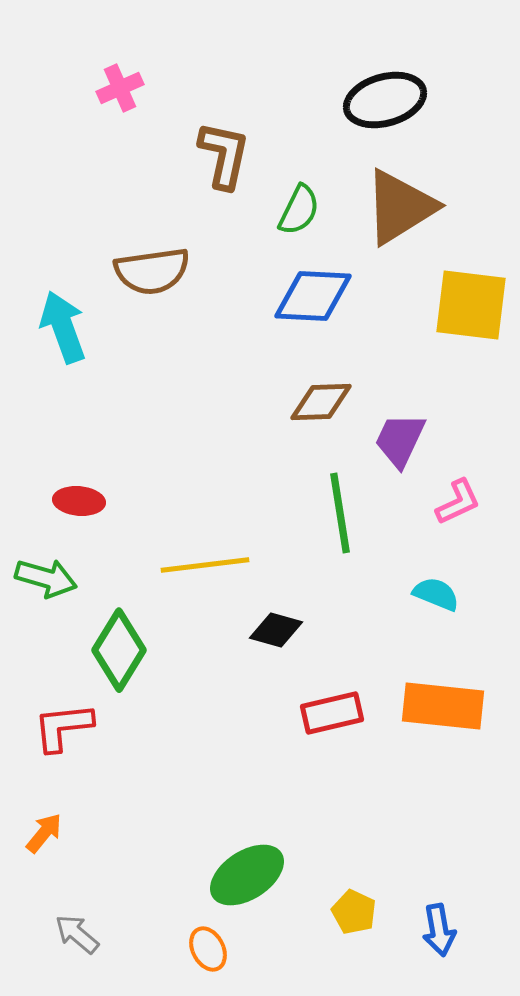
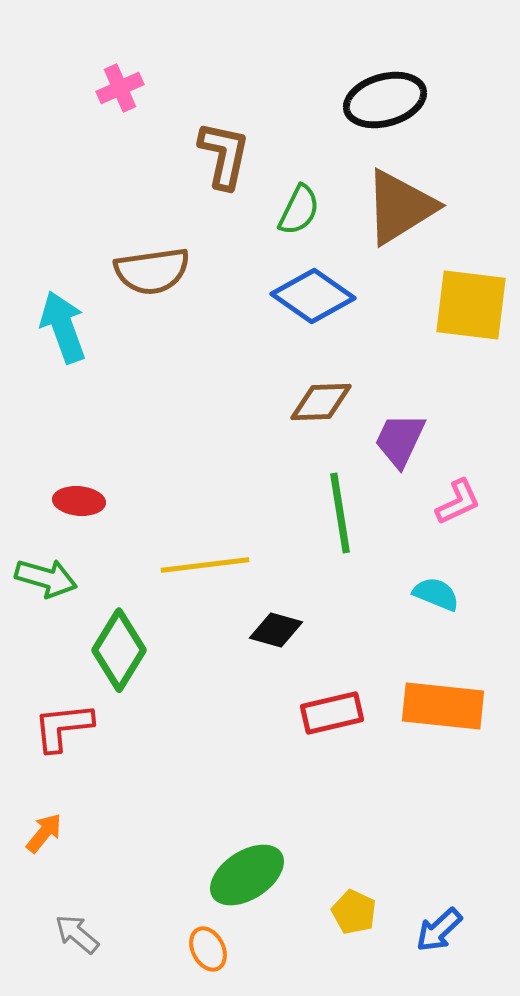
blue diamond: rotated 32 degrees clockwise
blue arrow: rotated 57 degrees clockwise
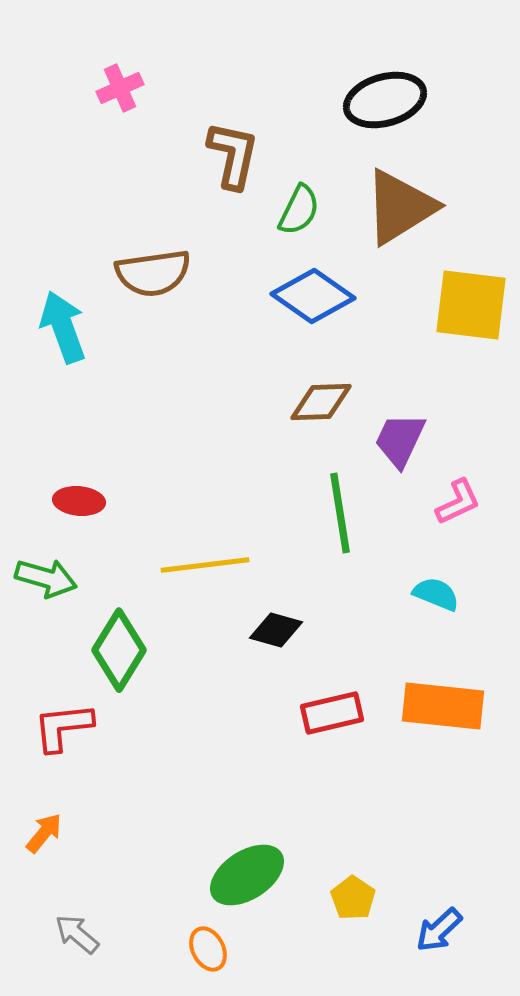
brown L-shape: moved 9 px right
brown semicircle: moved 1 px right, 2 px down
yellow pentagon: moved 1 px left, 14 px up; rotated 9 degrees clockwise
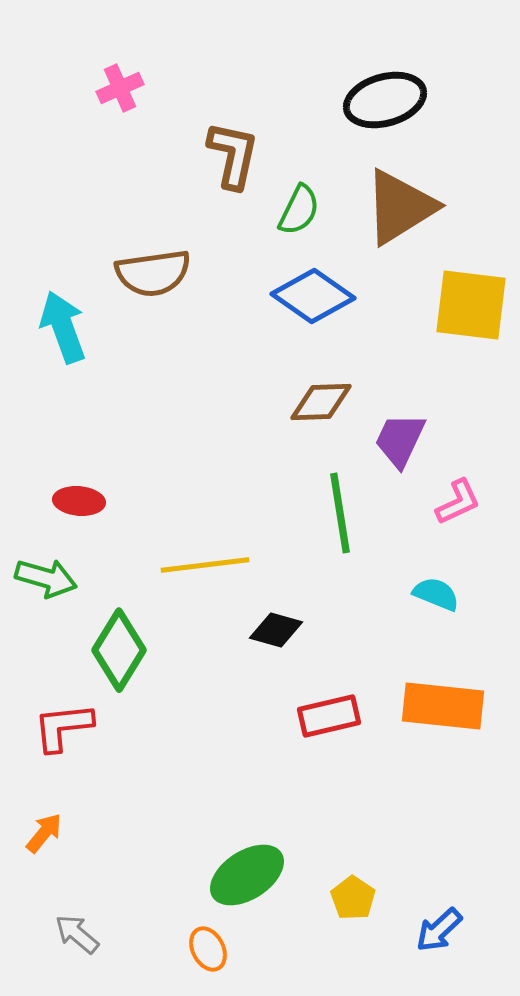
red rectangle: moved 3 px left, 3 px down
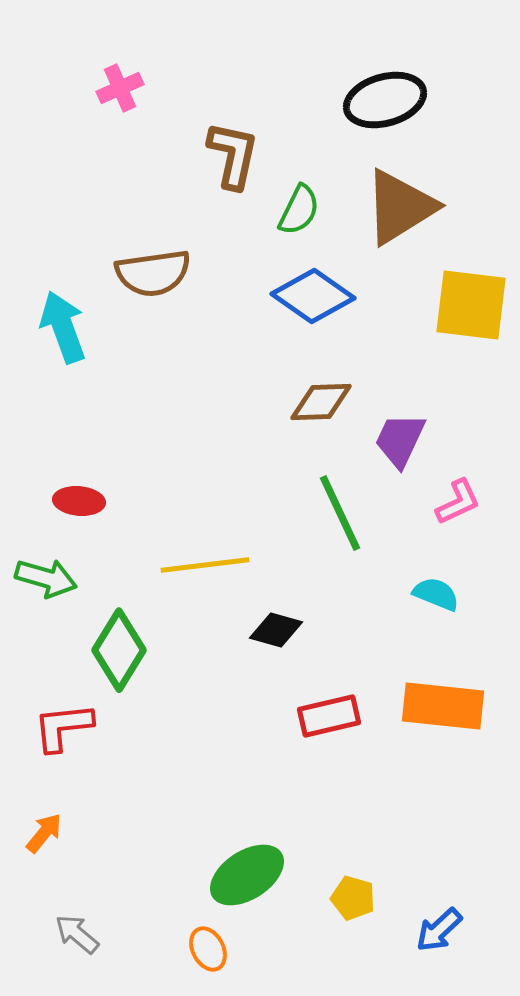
green line: rotated 16 degrees counterclockwise
yellow pentagon: rotated 18 degrees counterclockwise
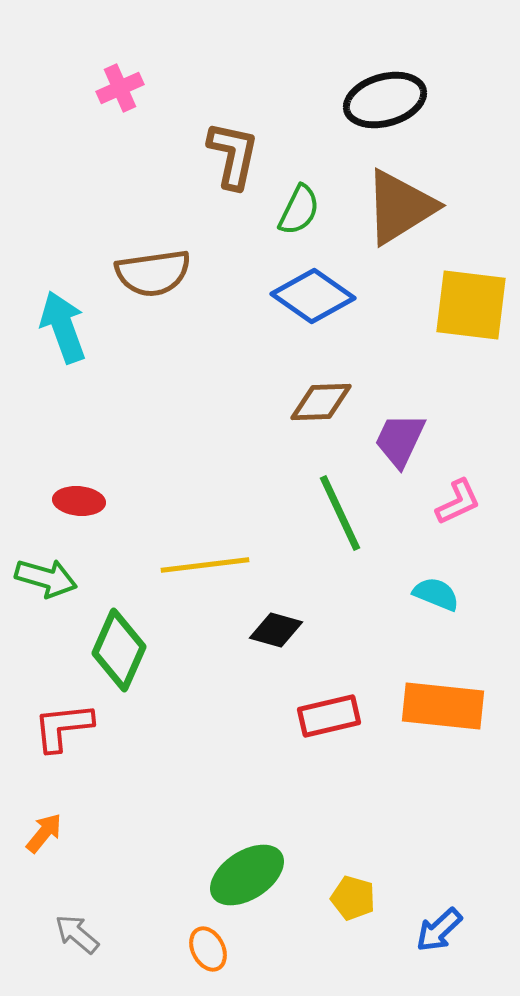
green diamond: rotated 8 degrees counterclockwise
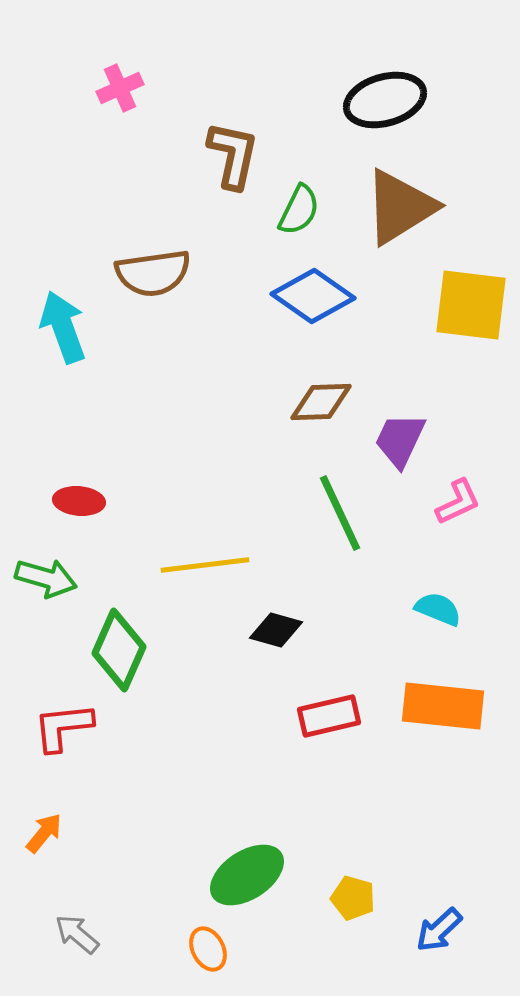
cyan semicircle: moved 2 px right, 15 px down
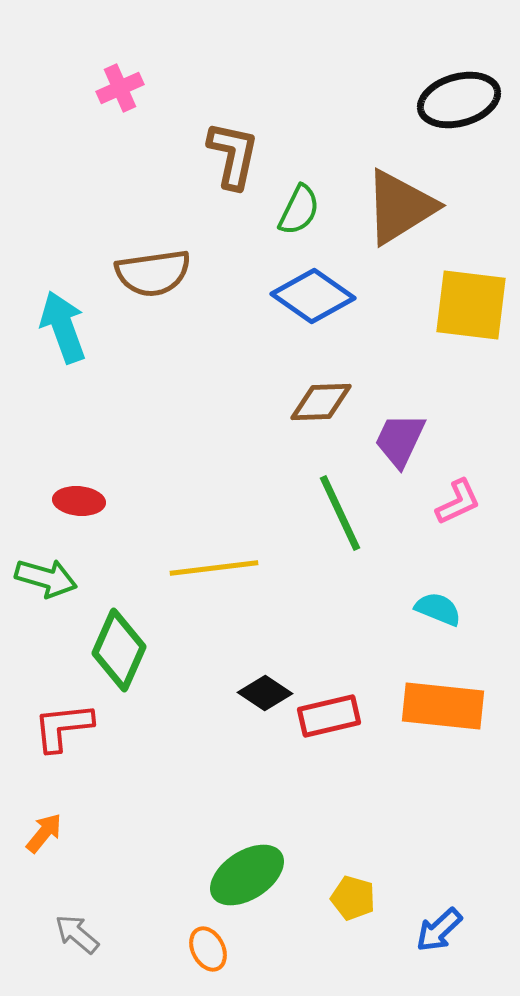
black ellipse: moved 74 px right
yellow line: moved 9 px right, 3 px down
black diamond: moved 11 px left, 63 px down; rotated 18 degrees clockwise
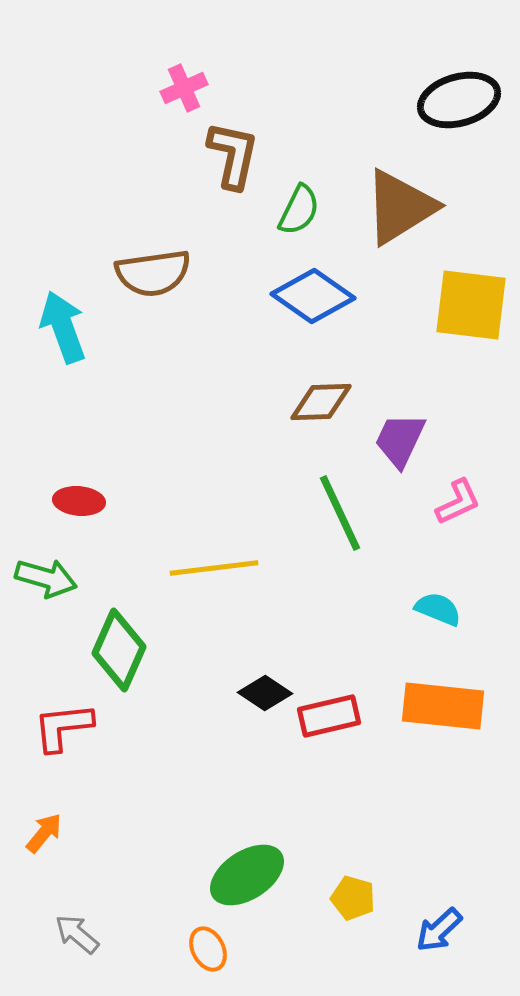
pink cross: moved 64 px right
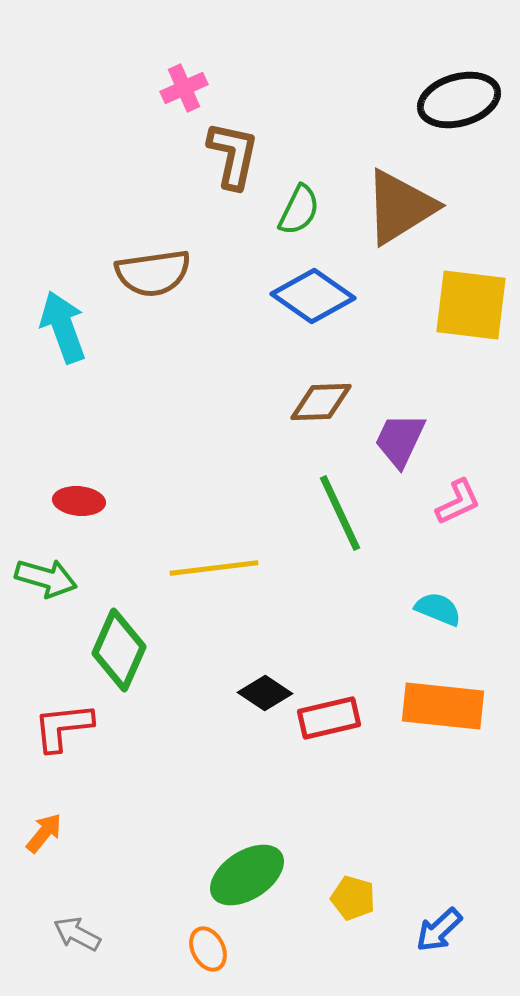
red rectangle: moved 2 px down
gray arrow: rotated 12 degrees counterclockwise
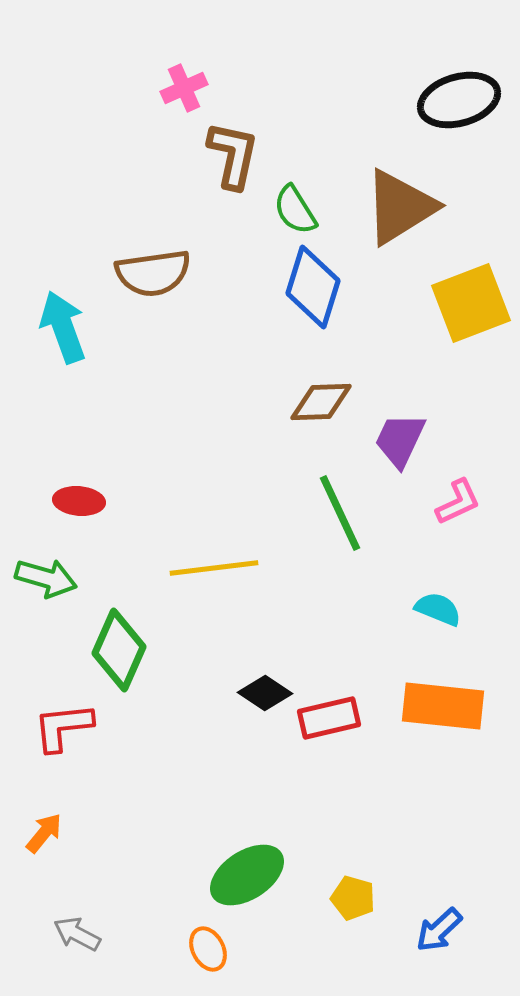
green semicircle: moved 4 px left; rotated 122 degrees clockwise
blue diamond: moved 9 px up; rotated 72 degrees clockwise
yellow square: moved 2 px up; rotated 28 degrees counterclockwise
